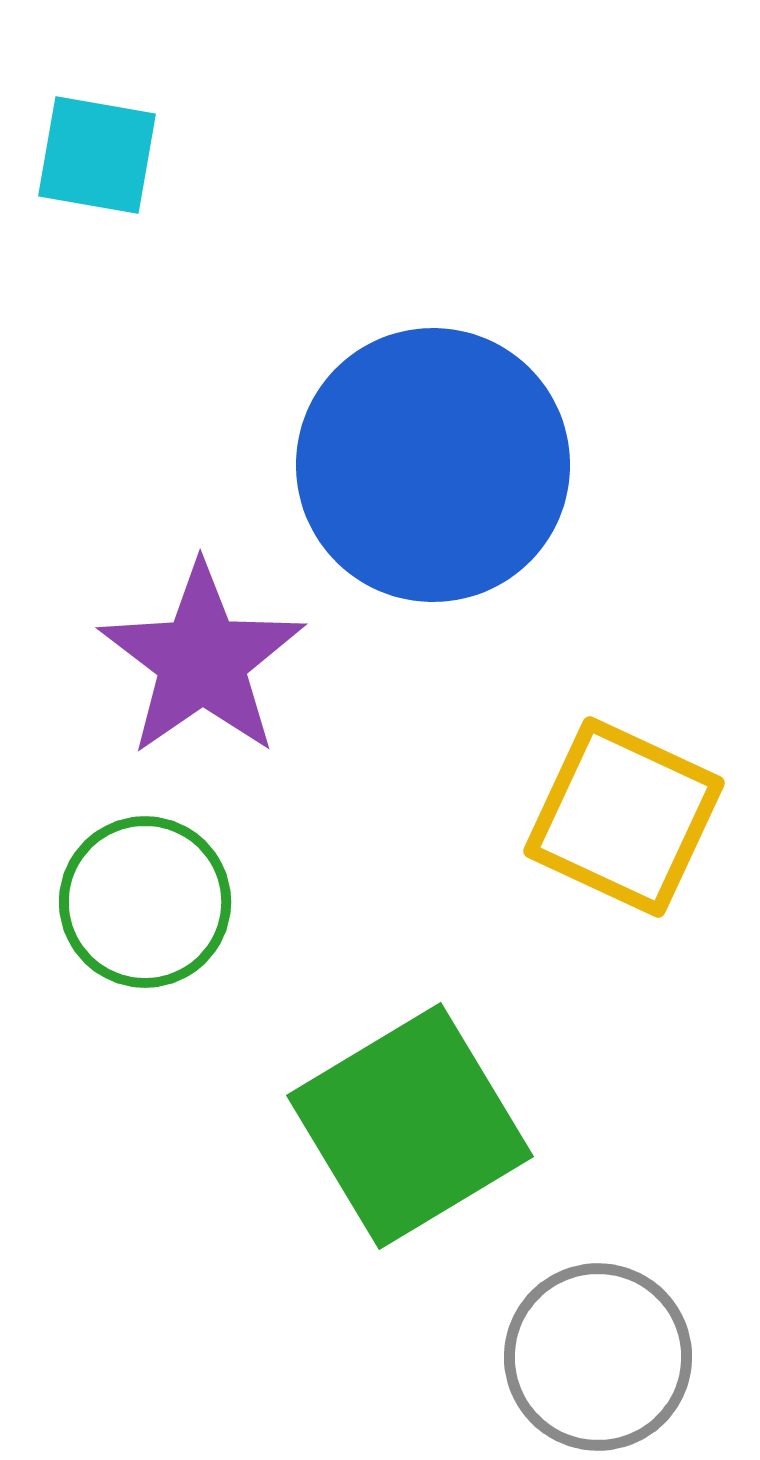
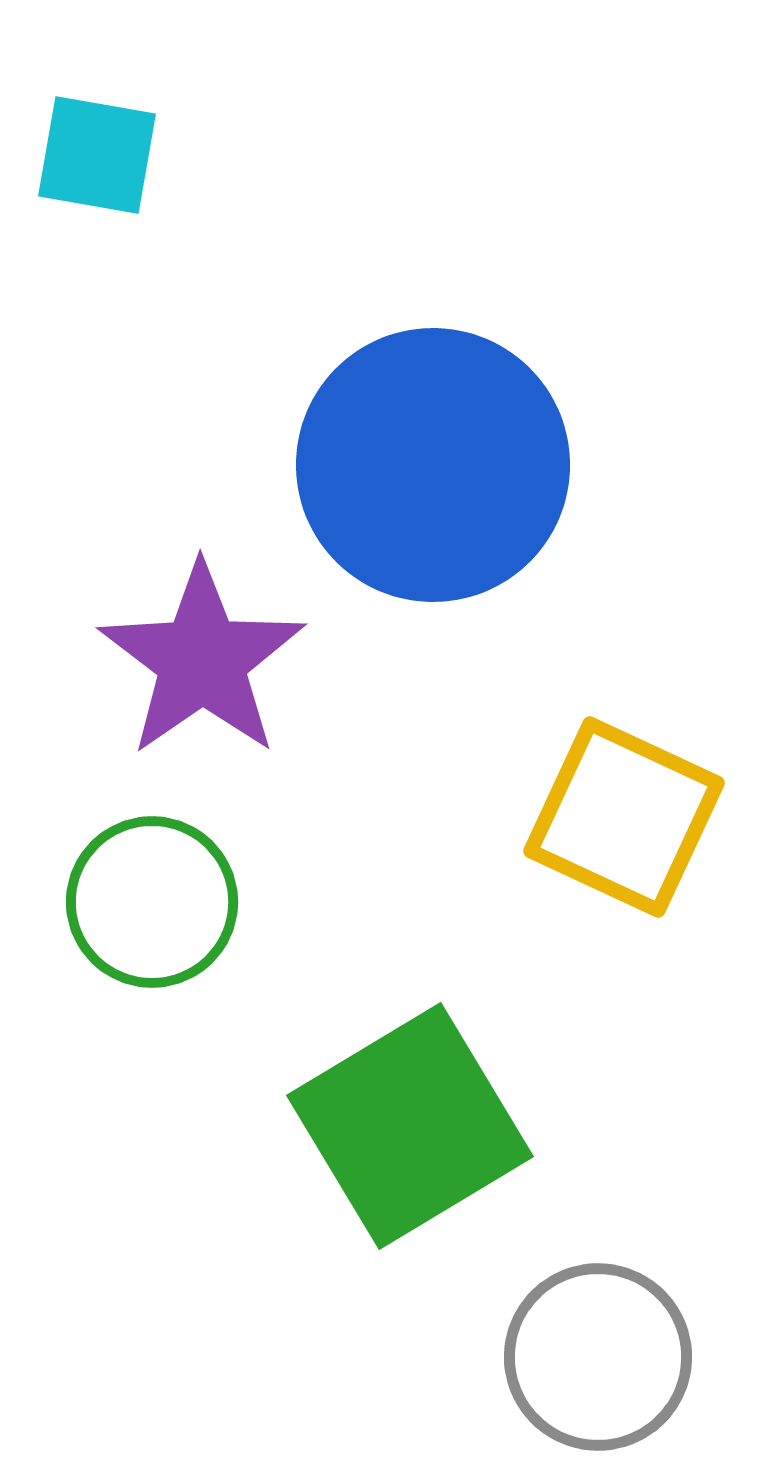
green circle: moved 7 px right
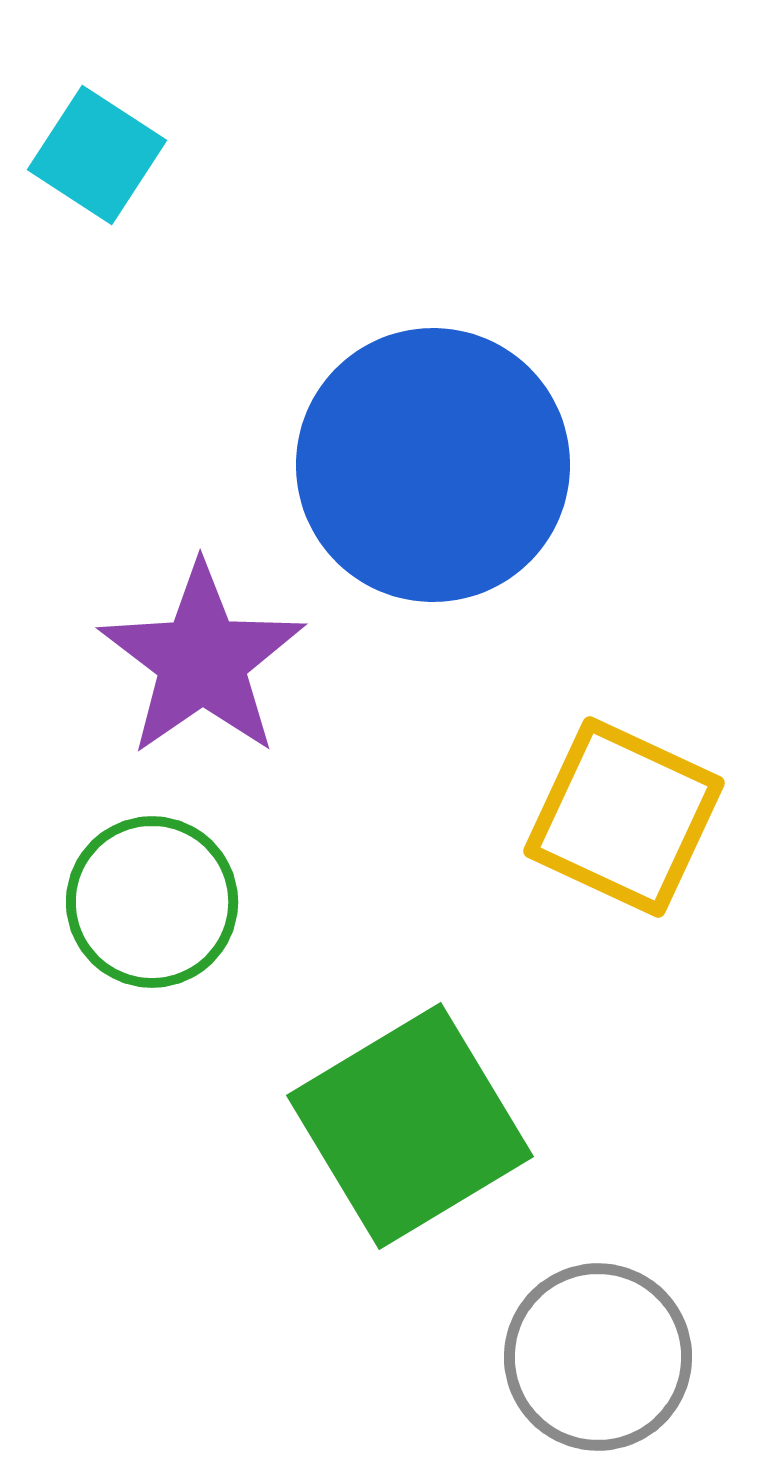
cyan square: rotated 23 degrees clockwise
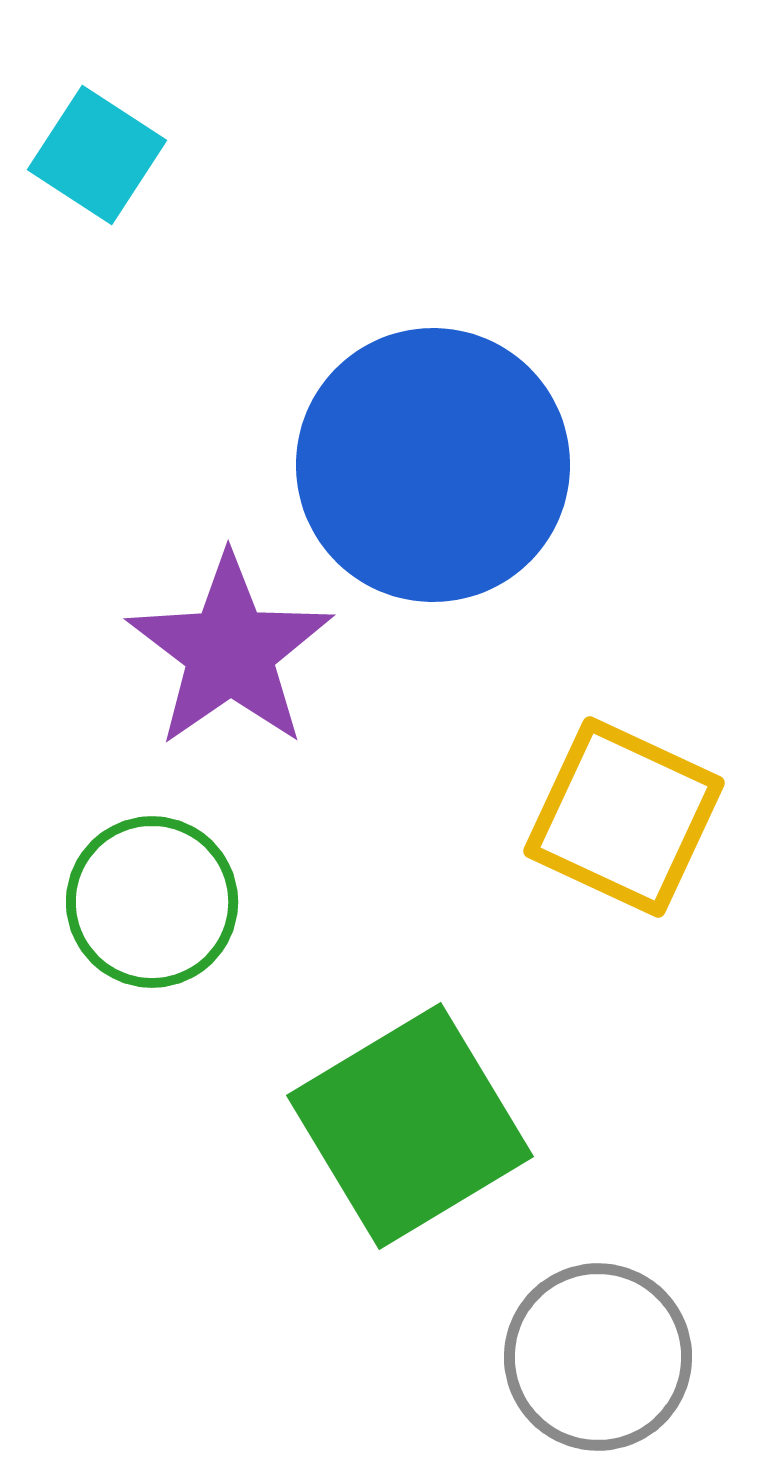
purple star: moved 28 px right, 9 px up
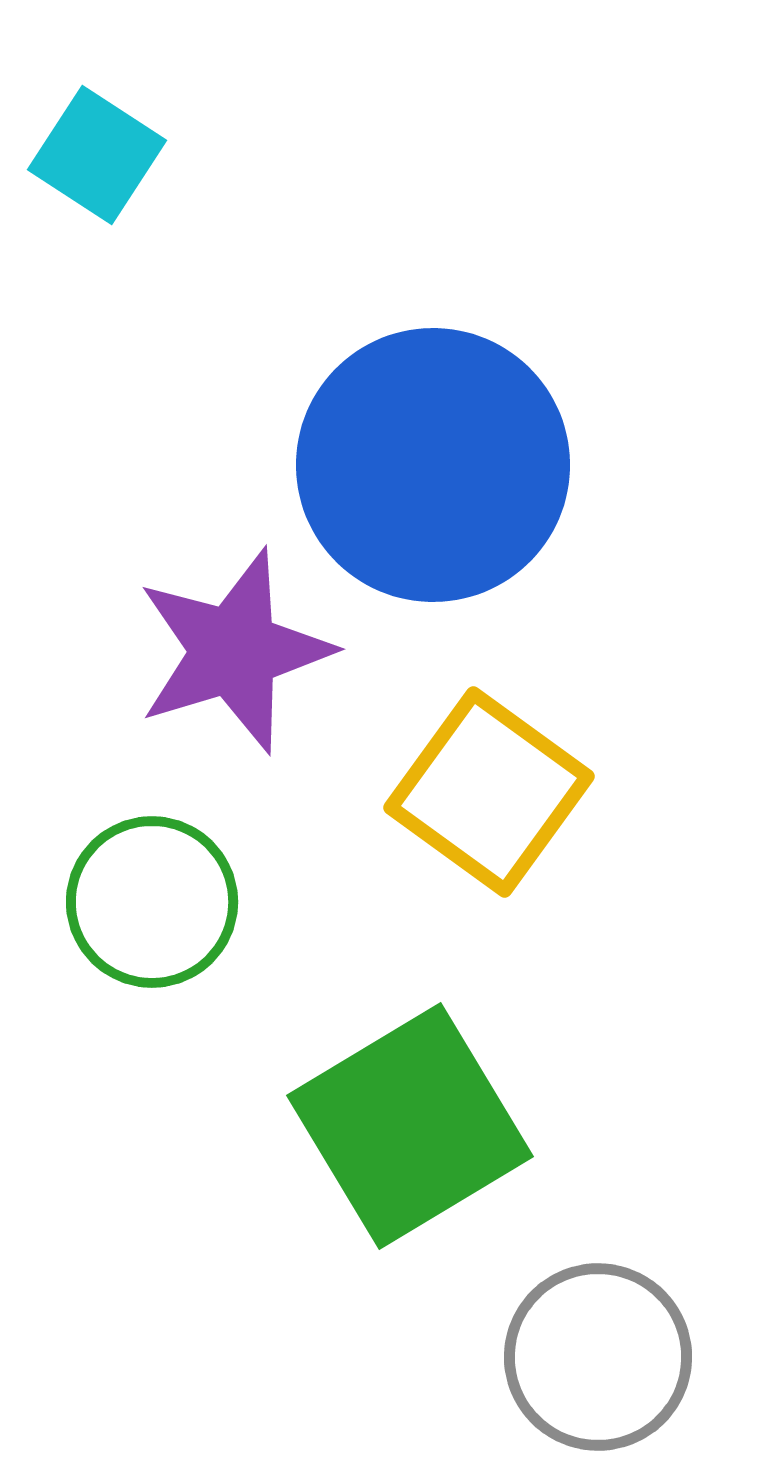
purple star: moved 4 px right; rotated 18 degrees clockwise
yellow square: moved 135 px left, 25 px up; rotated 11 degrees clockwise
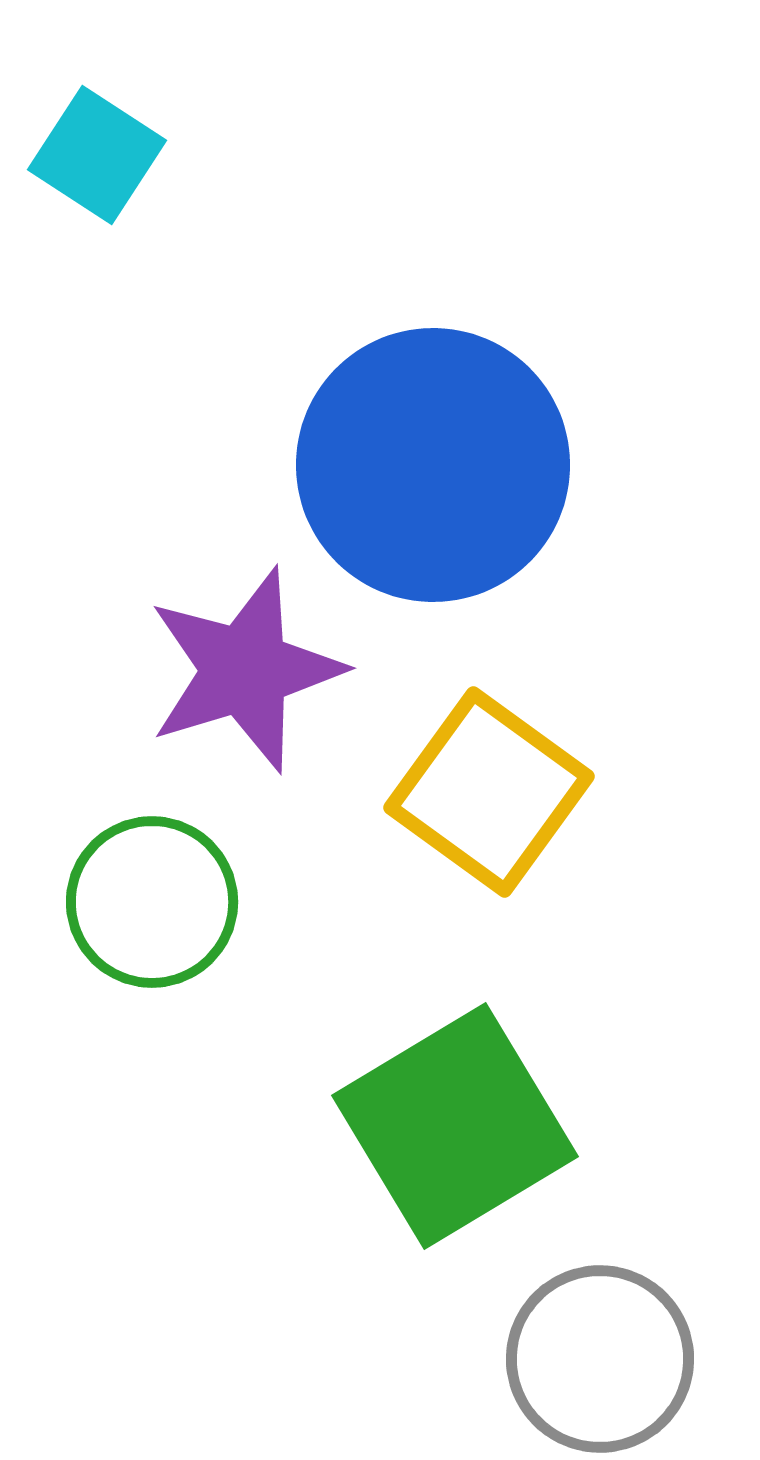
purple star: moved 11 px right, 19 px down
green square: moved 45 px right
gray circle: moved 2 px right, 2 px down
